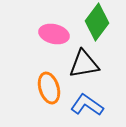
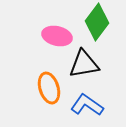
pink ellipse: moved 3 px right, 2 px down
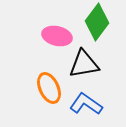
orange ellipse: rotated 8 degrees counterclockwise
blue L-shape: moved 1 px left, 1 px up
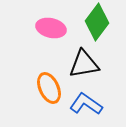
pink ellipse: moved 6 px left, 8 px up
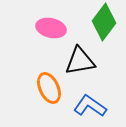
green diamond: moved 7 px right
black triangle: moved 4 px left, 3 px up
blue L-shape: moved 4 px right, 2 px down
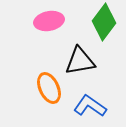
pink ellipse: moved 2 px left, 7 px up; rotated 24 degrees counterclockwise
